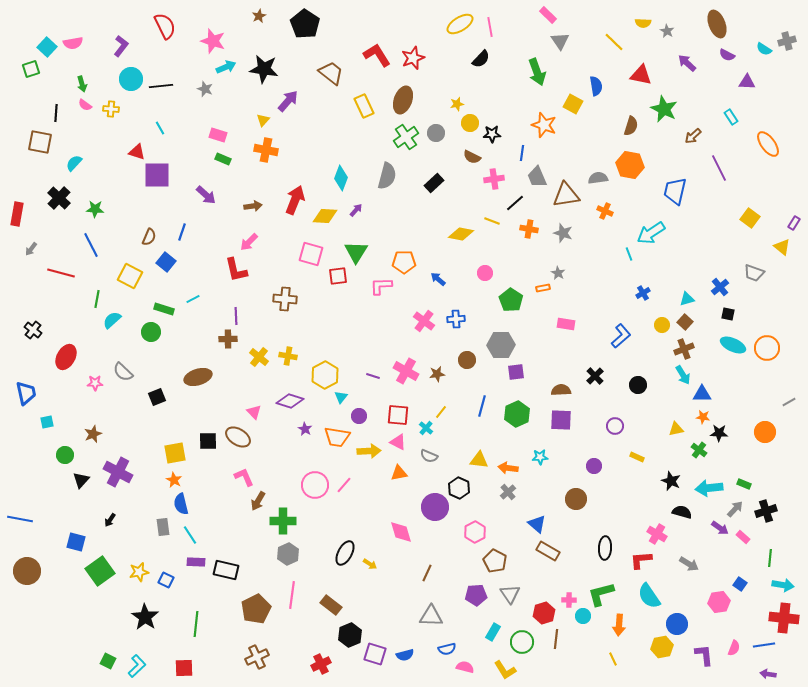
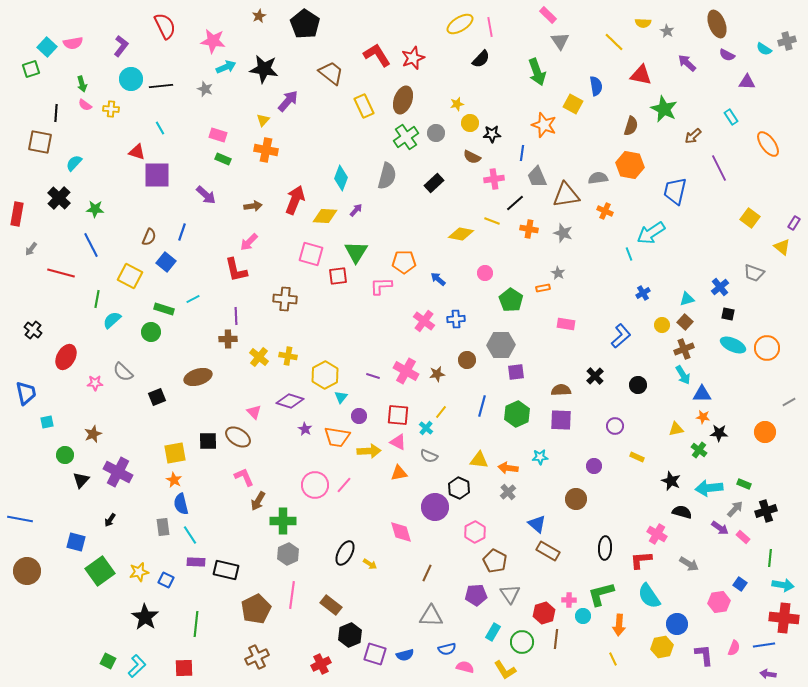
pink star at (213, 41): rotated 10 degrees counterclockwise
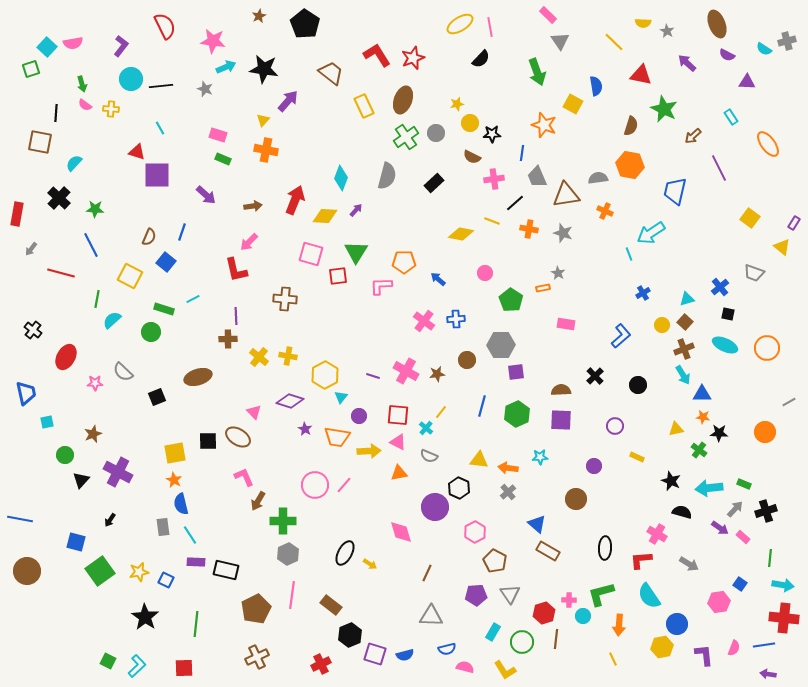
cyan ellipse at (733, 345): moved 8 px left
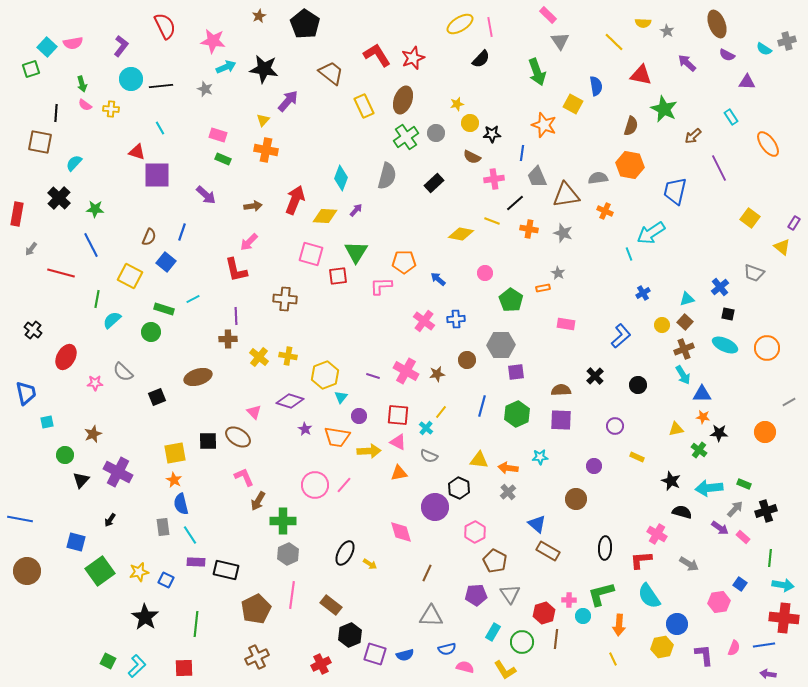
yellow hexagon at (325, 375): rotated 8 degrees clockwise
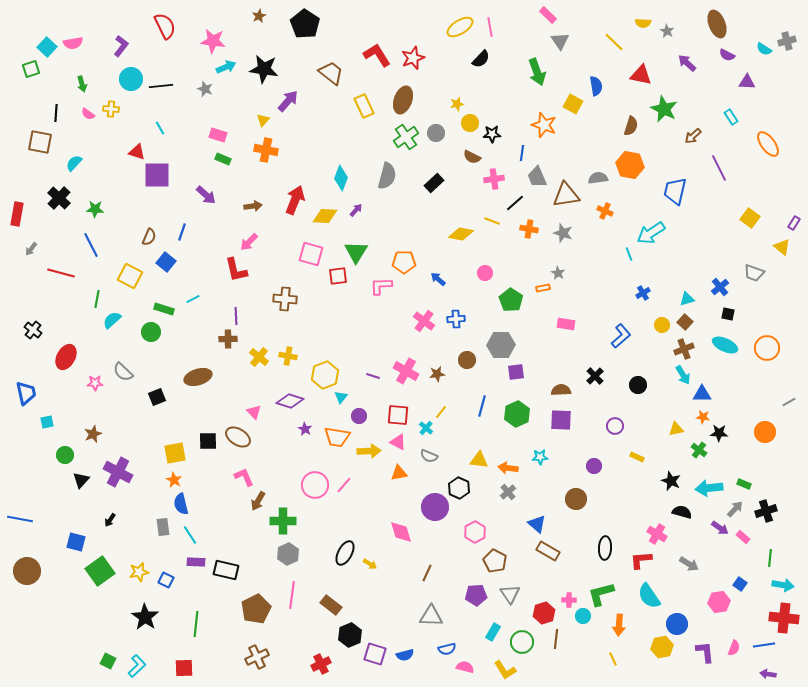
yellow ellipse at (460, 24): moved 3 px down
pink semicircle at (85, 105): moved 3 px right, 9 px down
purple L-shape at (704, 655): moved 1 px right, 3 px up
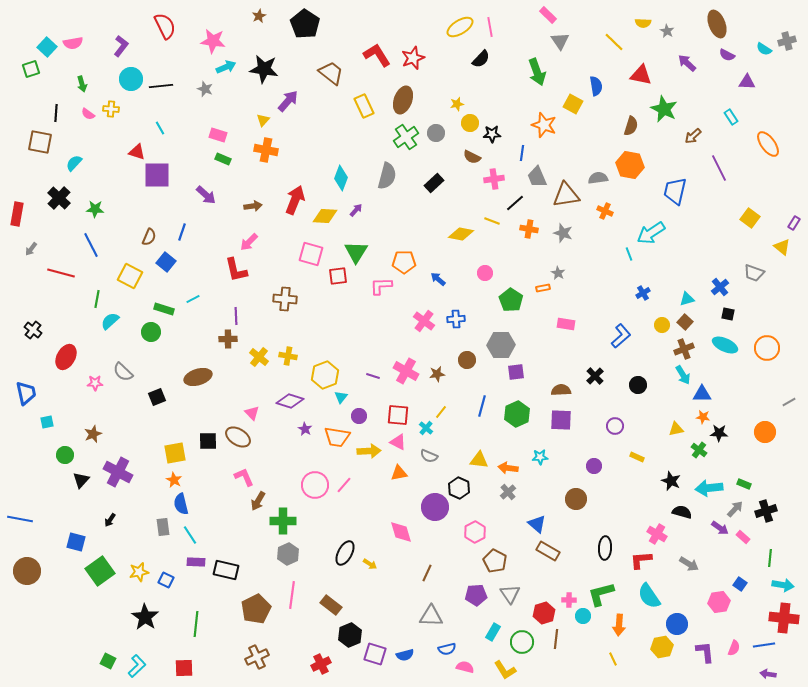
cyan semicircle at (112, 320): moved 2 px left, 1 px down
pink triangle at (254, 412): moved 2 px left, 1 px down
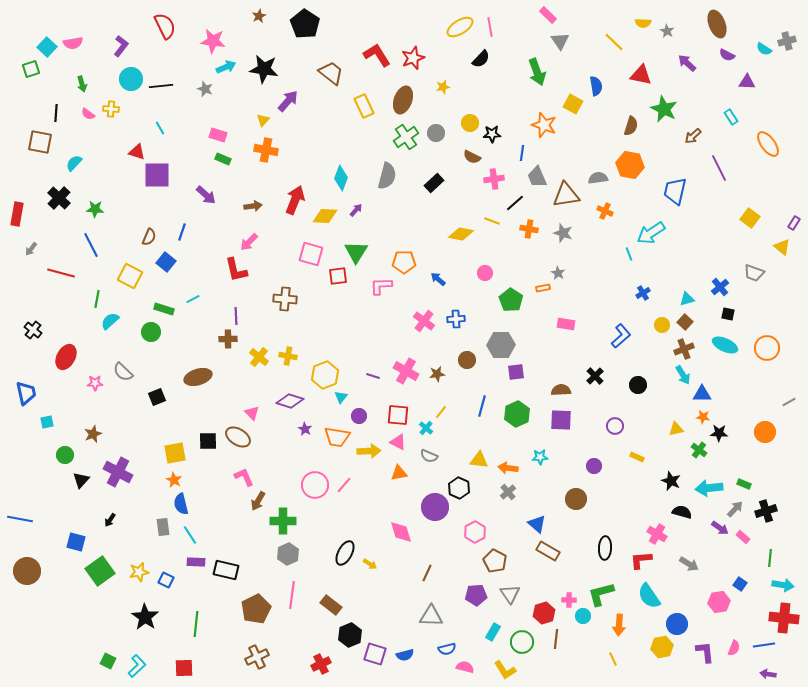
yellow star at (457, 104): moved 14 px left, 17 px up
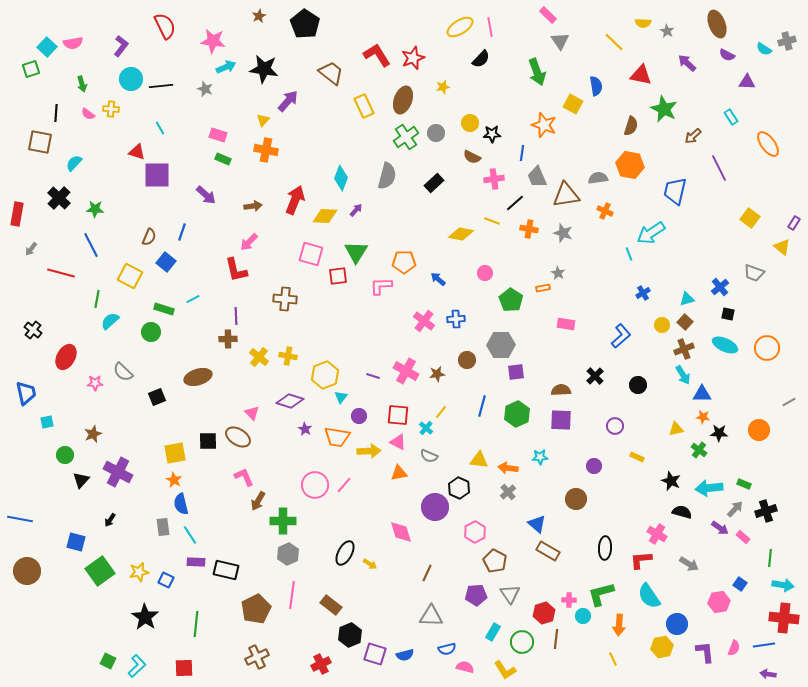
orange circle at (765, 432): moved 6 px left, 2 px up
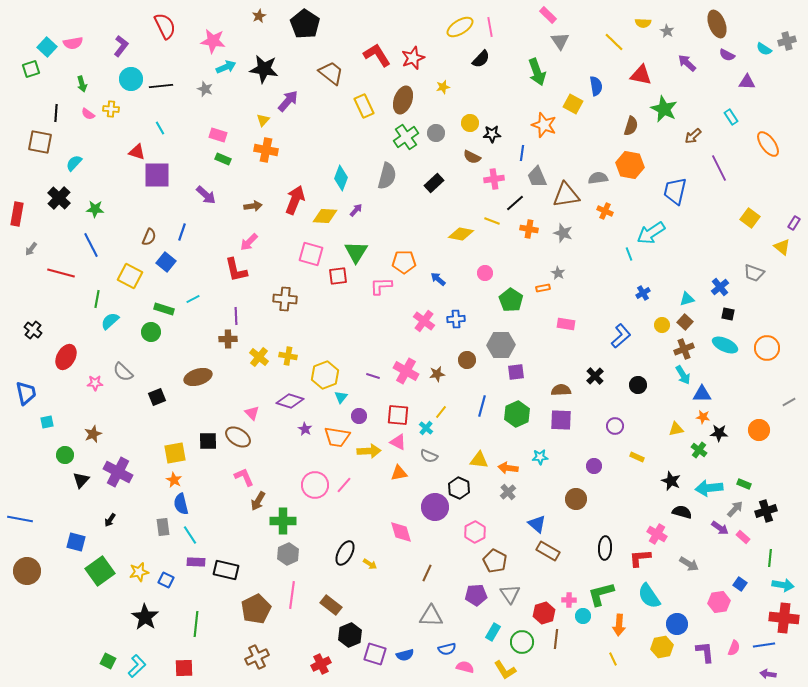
red L-shape at (641, 560): moved 1 px left, 2 px up
